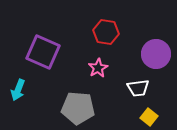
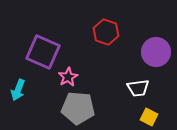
red hexagon: rotated 10 degrees clockwise
purple circle: moved 2 px up
pink star: moved 30 px left, 9 px down
yellow square: rotated 12 degrees counterclockwise
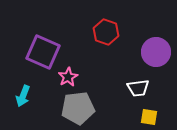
cyan arrow: moved 5 px right, 6 px down
gray pentagon: rotated 12 degrees counterclockwise
yellow square: rotated 18 degrees counterclockwise
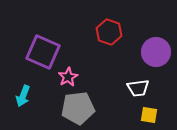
red hexagon: moved 3 px right
yellow square: moved 2 px up
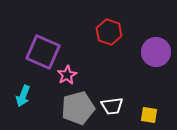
pink star: moved 1 px left, 2 px up
white trapezoid: moved 26 px left, 18 px down
gray pentagon: rotated 8 degrees counterclockwise
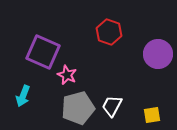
purple circle: moved 2 px right, 2 px down
pink star: rotated 18 degrees counterclockwise
white trapezoid: rotated 125 degrees clockwise
yellow square: moved 3 px right; rotated 18 degrees counterclockwise
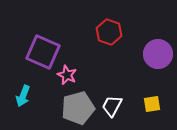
yellow square: moved 11 px up
